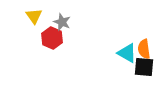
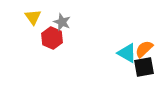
yellow triangle: moved 1 px left, 1 px down
orange semicircle: rotated 54 degrees clockwise
black square: rotated 15 degrees counterclockwise
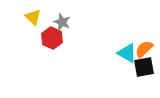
yellow triangle: rotated 12 degrees counterclockwise
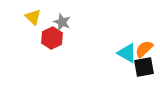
red hexagon: rotated 10 degrees clockwise
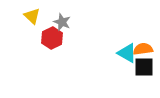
yellow triangle: moved 1 px left, 1 px up
orange semicircle: moved 1 px left; rotated 36 degrees clockwise
black square: rotated 10 degrees clockwise
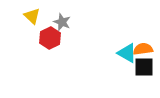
red hexagon: moved 2 px left
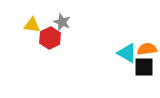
yellow triangle: moved 9 px down; rotated 36 degrees counterclockwise
orange semicircle: moved 4 px right
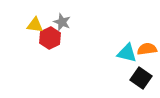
yellow triangle: moved 3 px right
cyan triangle: rotated 15 degrees counterclockwise
black square: moved 3 px left, 11 px down; rotated 35 degrees clockwise
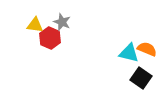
red hexagon: rotated 10 degrees counterclockwise
orange semicircle: rotated 30 degrees clockwise
cyan triangle: moved 2 px right
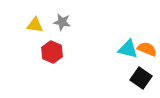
gray star: rotated 12 degrees counterclockwise
red hexagon: moved 2 px right, 14 px down
cyan triangle: moved 1 px left, 4 px up
